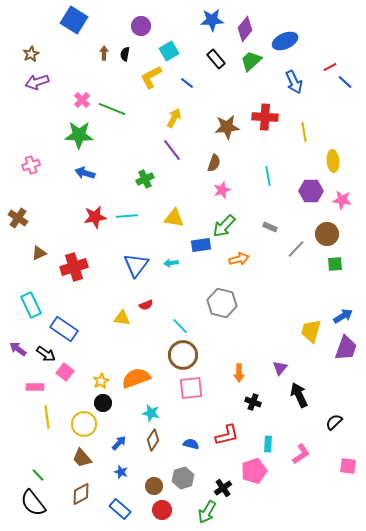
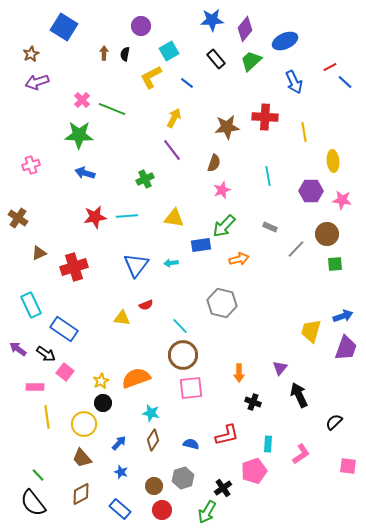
blue square at (74, 20): moved 10 px left, 7 px down
blue arrow at (343, 316): rotated 12 degrees clockwise
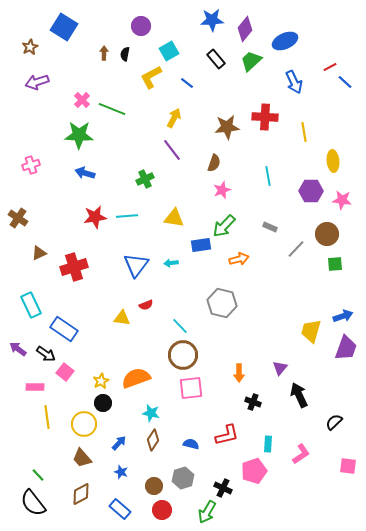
brown star at (31, 54): moved 1 px left, 7 px up
black cross at (223, 488): rotated 30 degrees counterclockwise
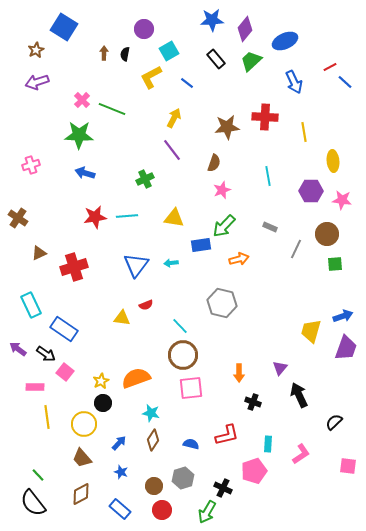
purple circle at (141, 26): moved 3 px right, 3 px down
brown star at (30, 47): moved 6 px right, 3 px down
gray line at (296, 249): rotated 18 degrees counterclockwise
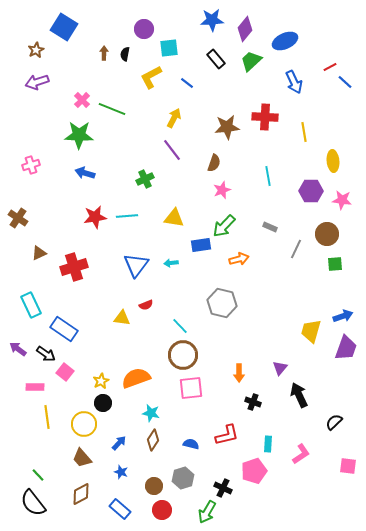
cyan square at (169, 51): moved 3 px up; rotated 24 degrees clockwise
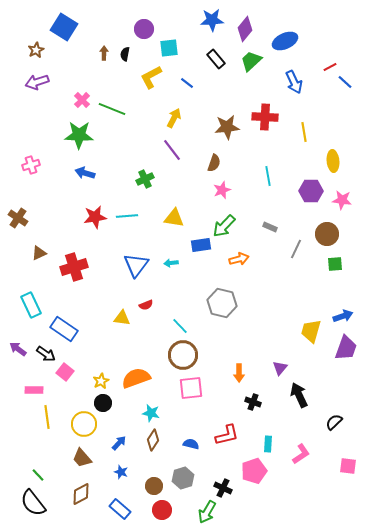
pink rectangle at (35, 387): moved 1 px left, 3 px down
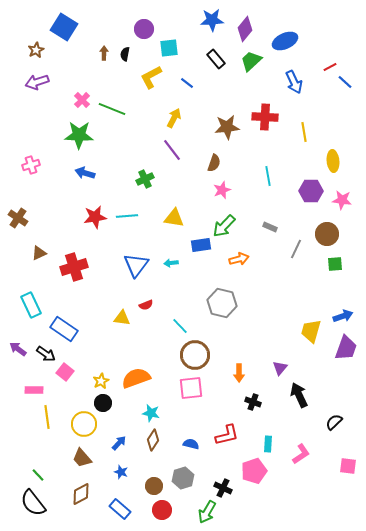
brown circle at (183, 355): moved 12 px right
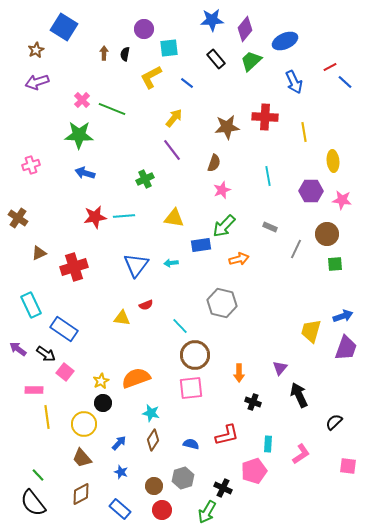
yellow arrow at (174, 118): rotated 12 degrees clockwise
cyan line at (127, 216): moved 3 px left
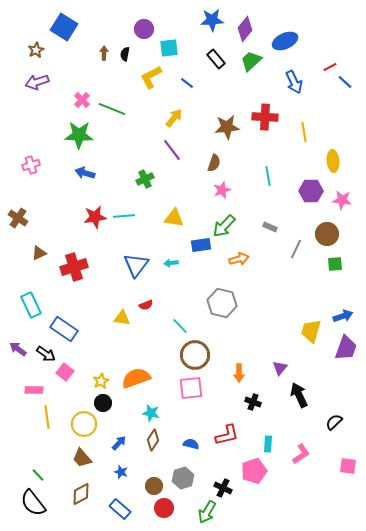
red circle at (162, 510): moved 2 px right, 2 px up
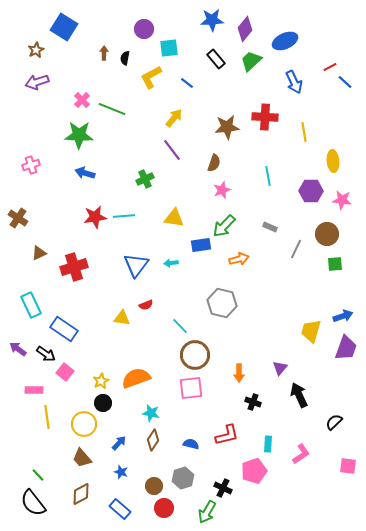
black semicircle at (125, 54): moved 4 px down
